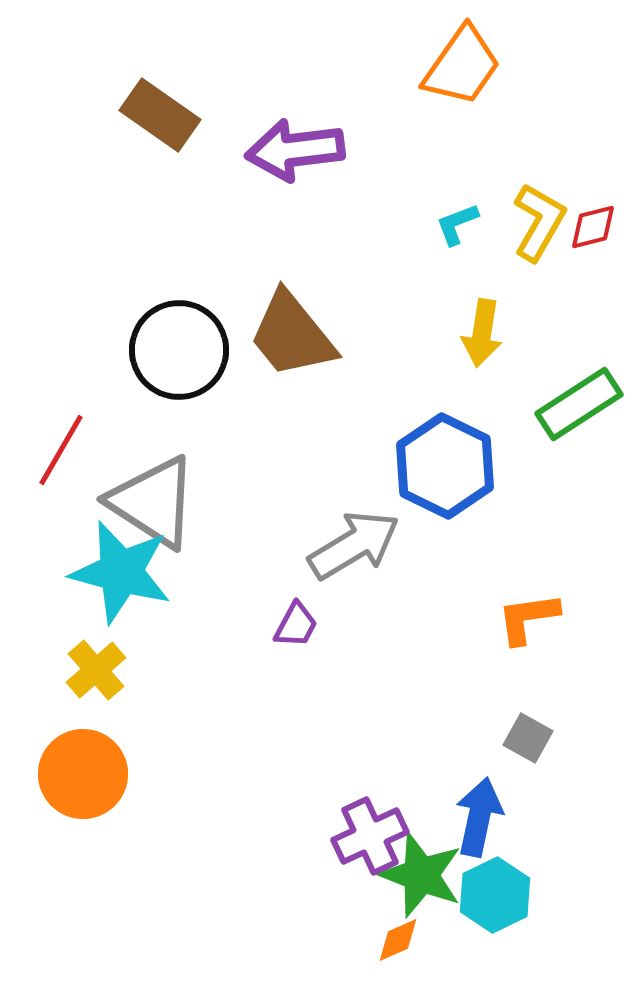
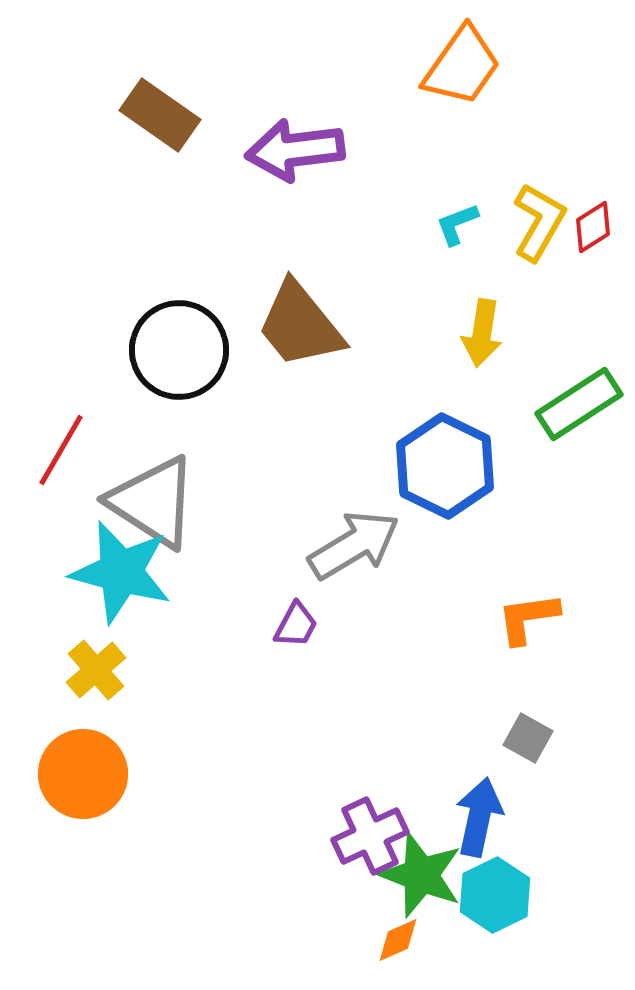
red diamond: rotated 18 degrees counterclockwise
brown trapezoid: moved 8 px right, 10 px up
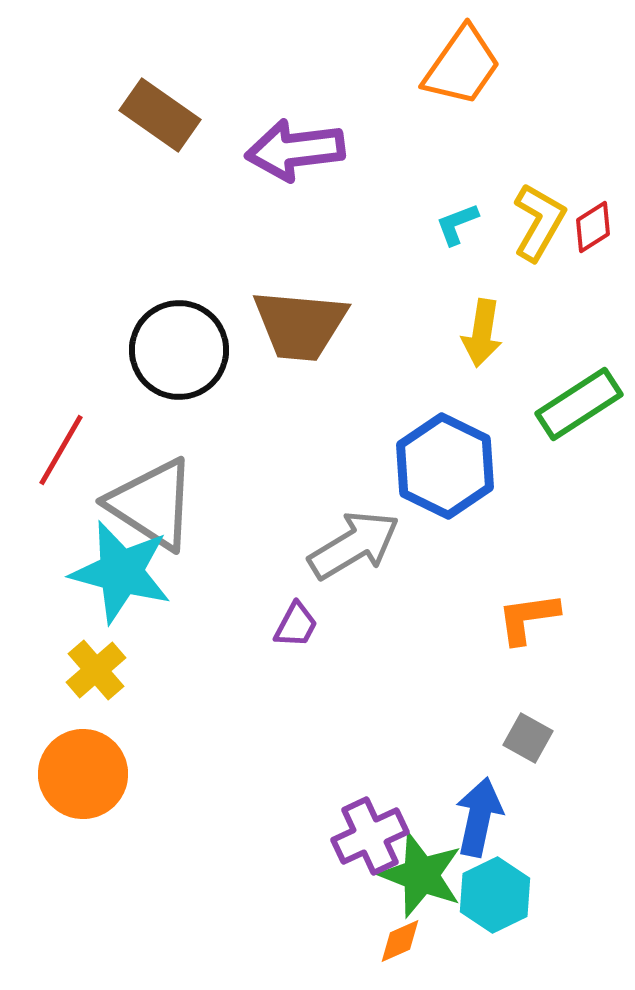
brown trapezoid: rotated 46 degrees counterclockwise
gray triangle: moved 1 px left, 2 px down
orange diamond: moved 2 px right, 1 px down
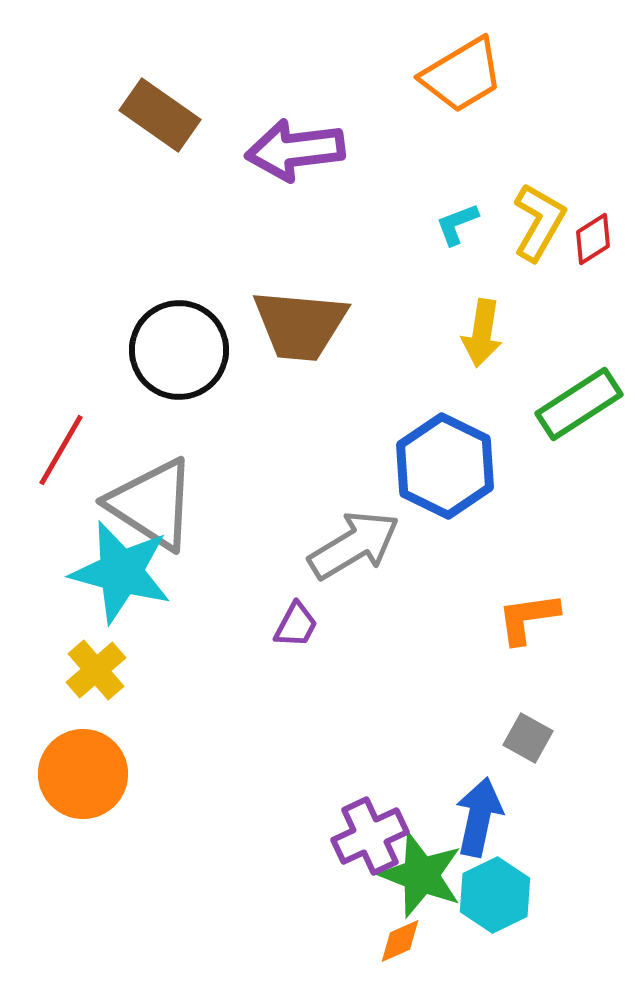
orange trapezoid: moved 9 px down; rotated 24 degrees clockwise
red diamond: moved 12 px down
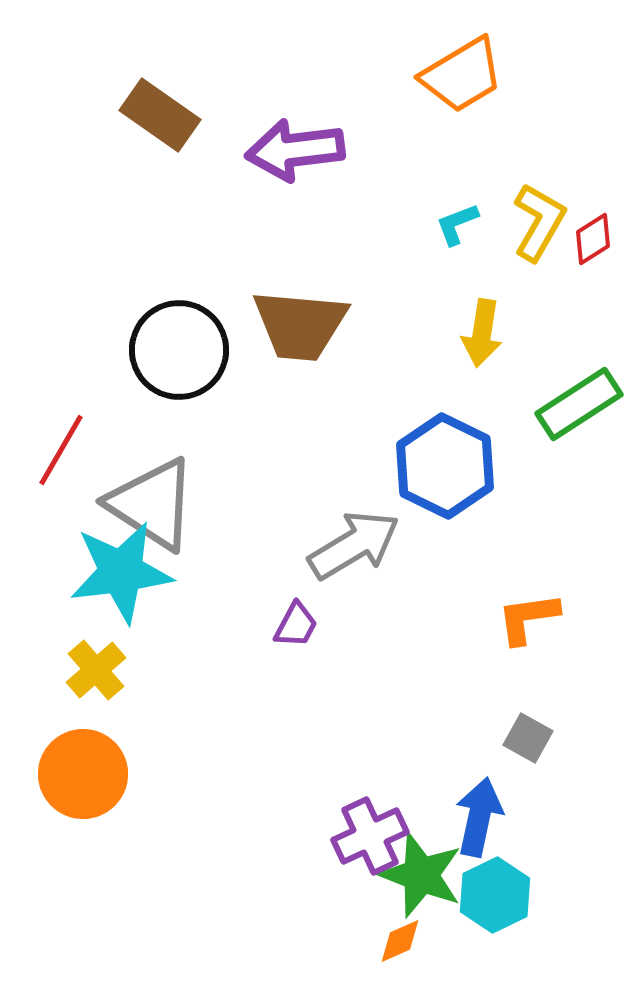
cyan star: rotated 22 degrees counterclockwise
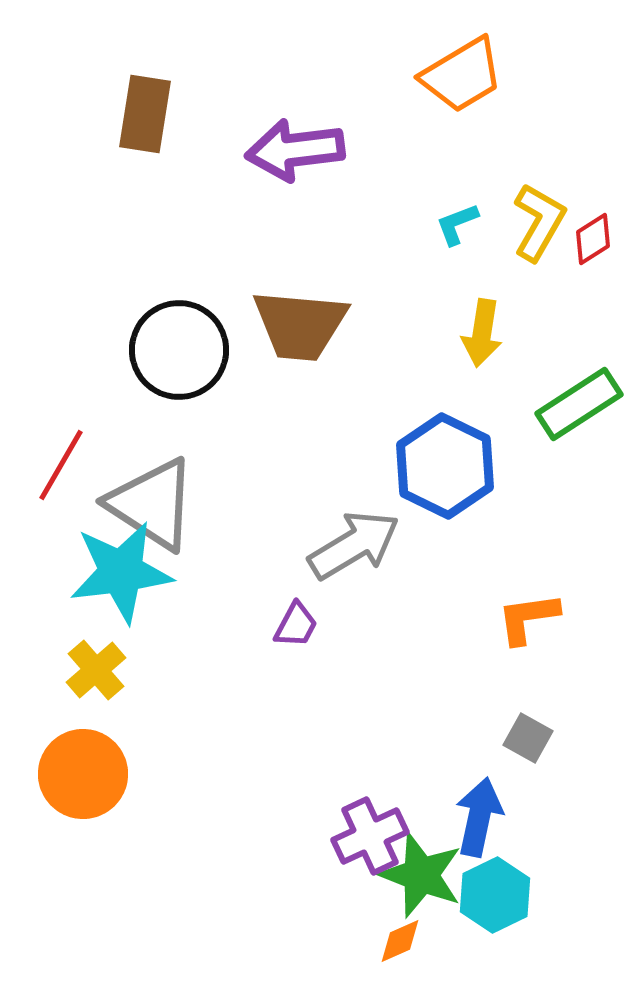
brown rectangle: moved 15 px left, 1 px up; rotated 64 degrees clockwise
red line: moved 15 px down
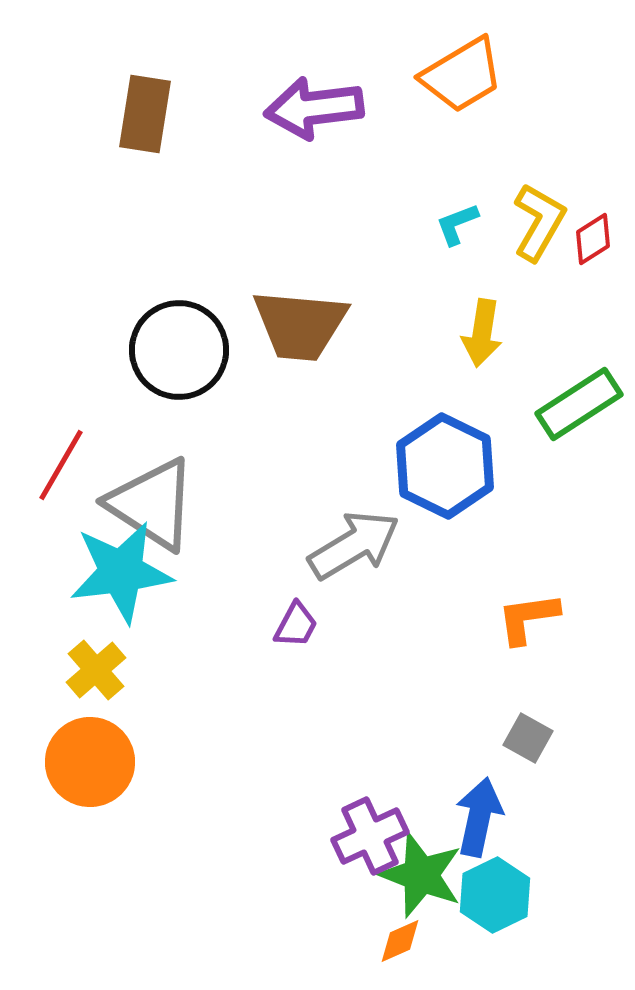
purple arrow: moved 19 px right, 42 px up
orange circle: moved 7 px right, 12 px up
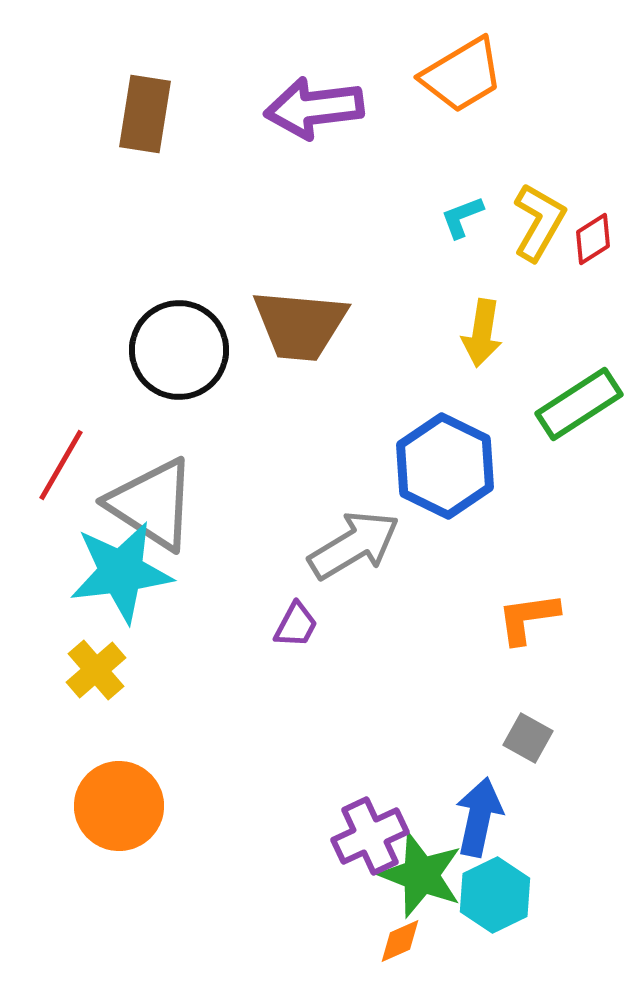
cyan L-shape: moved 5 px right, 7 px up
orange circle: moved 29 px right, 44 px down
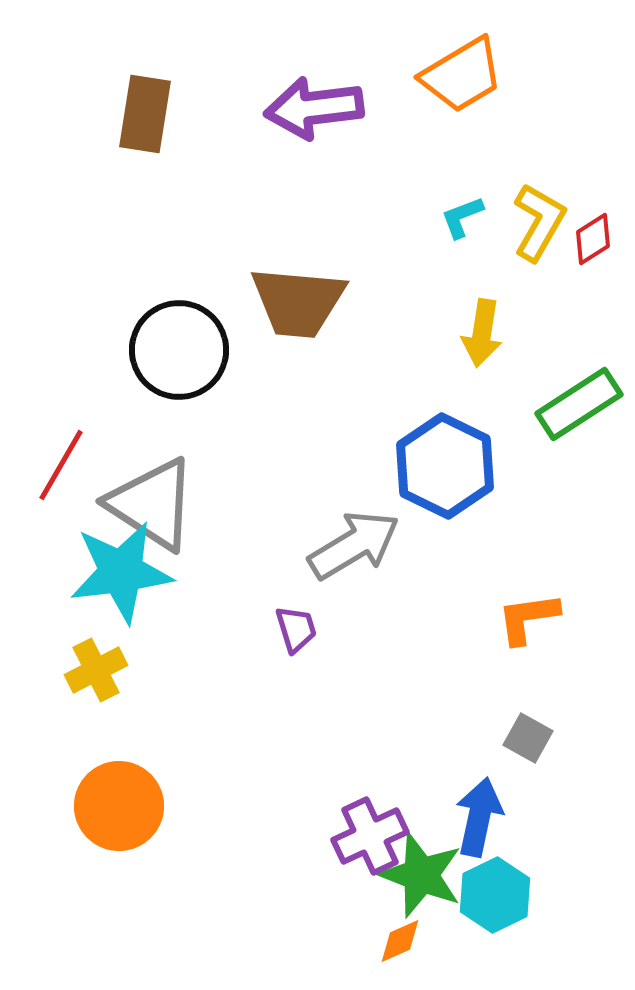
brown trapezoid: moved 2 px left, 23 px up
purple trapezoid: moved 4 px down; rotated 45 degrees counterclockwise
yellow cross: rotated 14 degrees clockwise
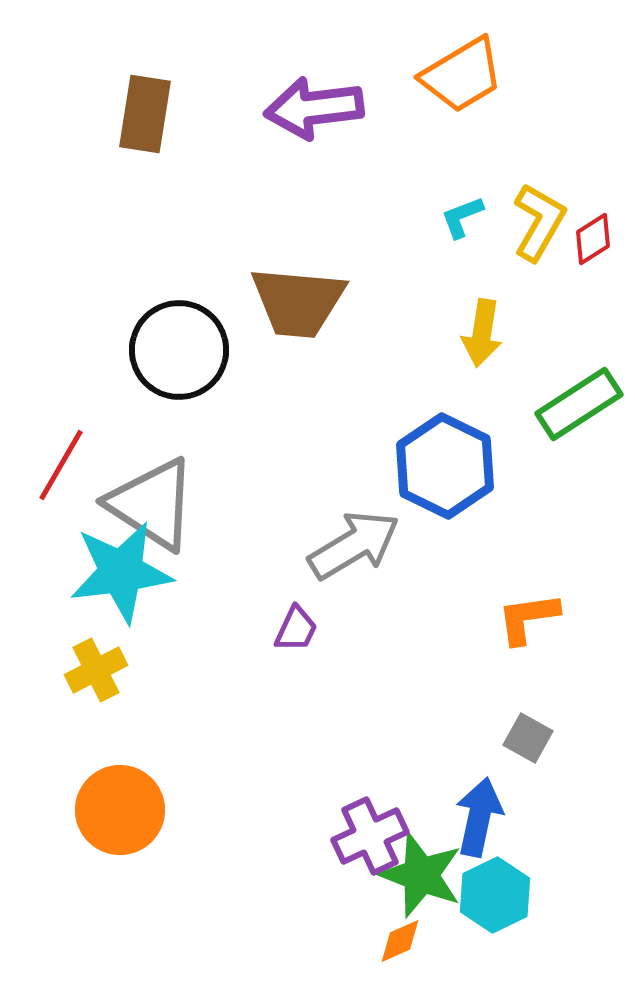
purple trapezoid: rotated 42 degrees clockwise
orange circle: moved 1 px right, 4 px down
